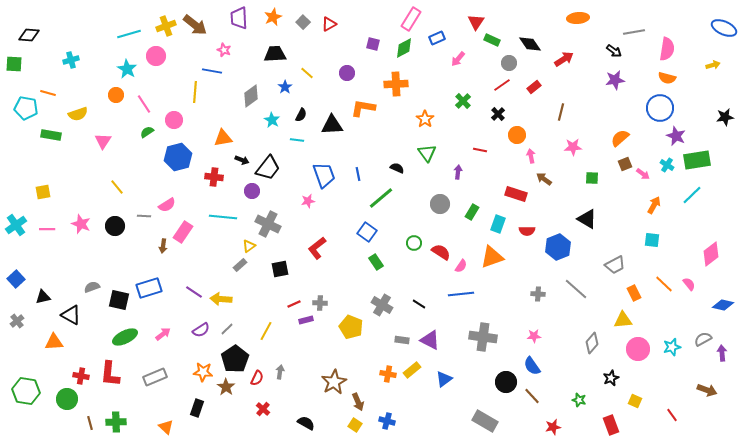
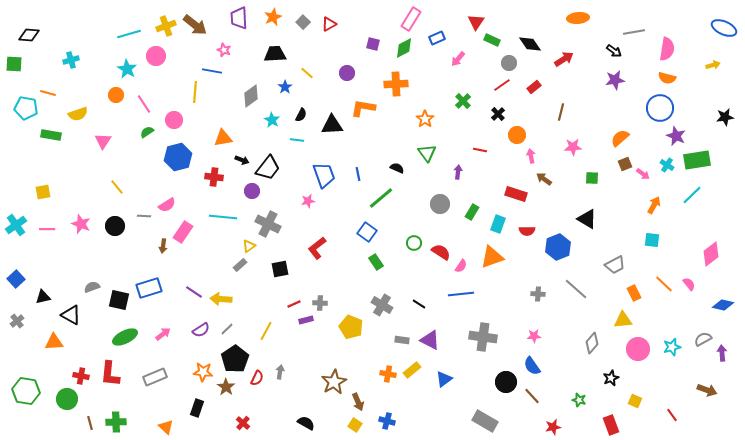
red cross at (263, 409): moved 20 px left, 14 px down
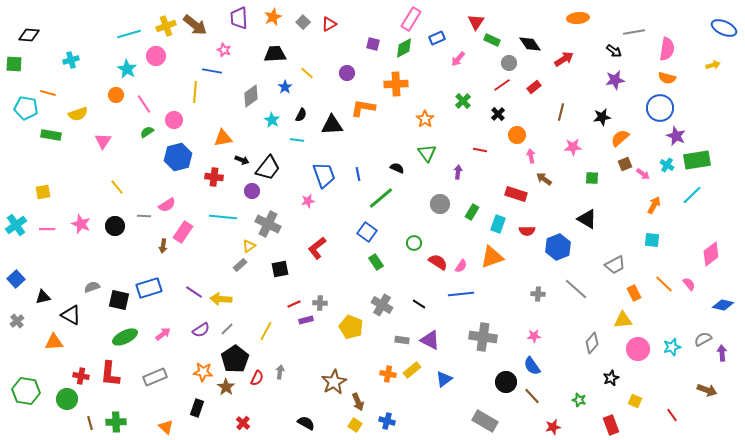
black star at (725, 117): moved 123 px left
red semicircle at (441, 252): moved 3 px left, 10 px down
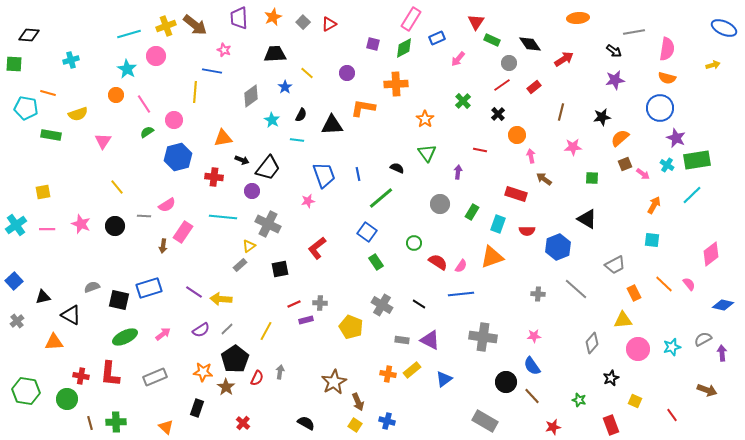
purple star at (676, 136): moved 2 px down
blue square at (16, 279): moved 2 px left, 2 px down
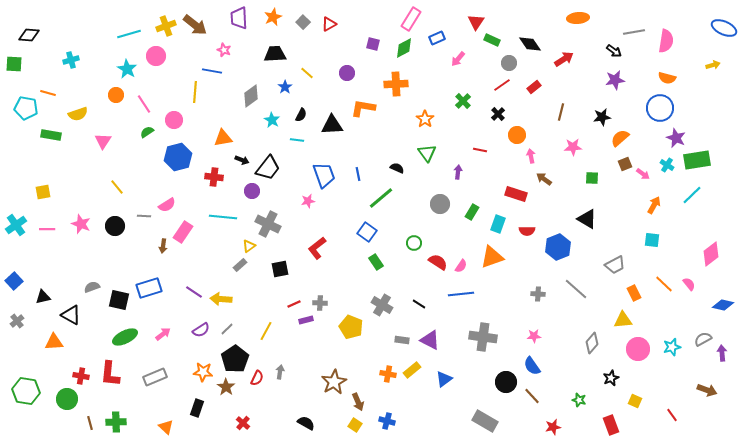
pink semicircle at (667, 49): moved 1 px left, 8 px up
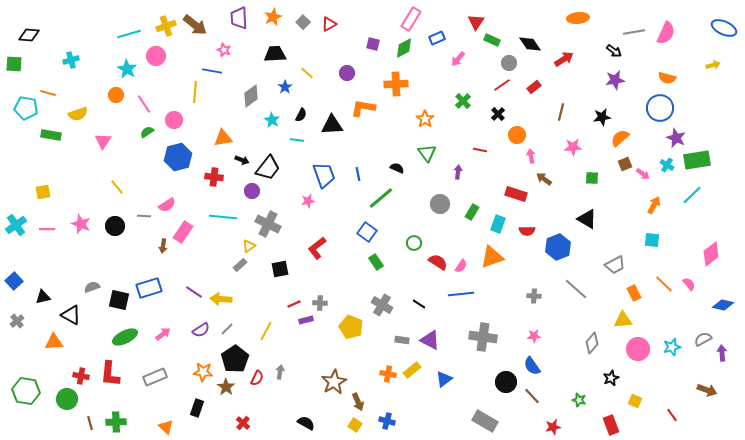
pink semicircle at (666, 41): moved 8 px up; rotated 15 degrees clockwise
gray cross at (538, 294): moved 4 px left, 2 px down
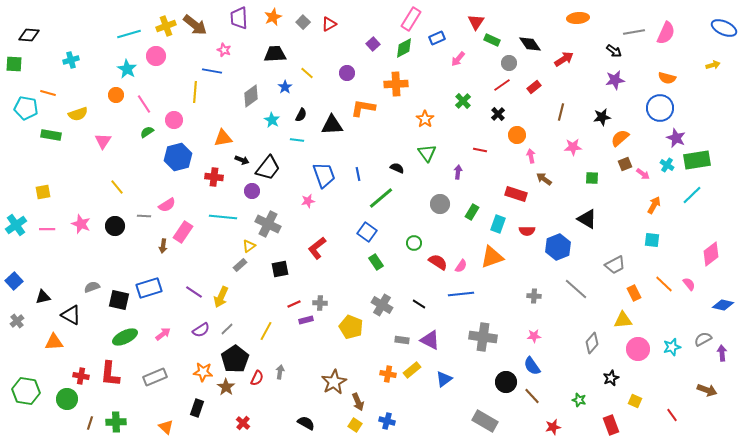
purple square at (373, 44): rotated 32 degrees clockwise
yellow arrow at (221, 299): moved 2 px up; rotated 70 degrees counterclockwise
brown line at (90, 423): rotated 32 degrees clockwise
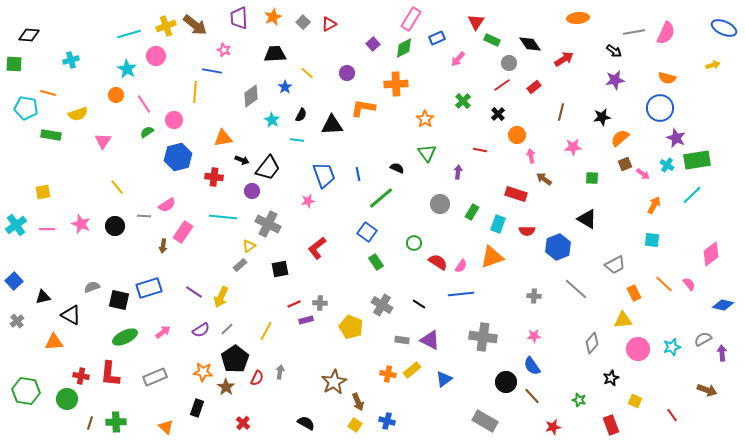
pink arrow at (163, 334): moved 2 px up
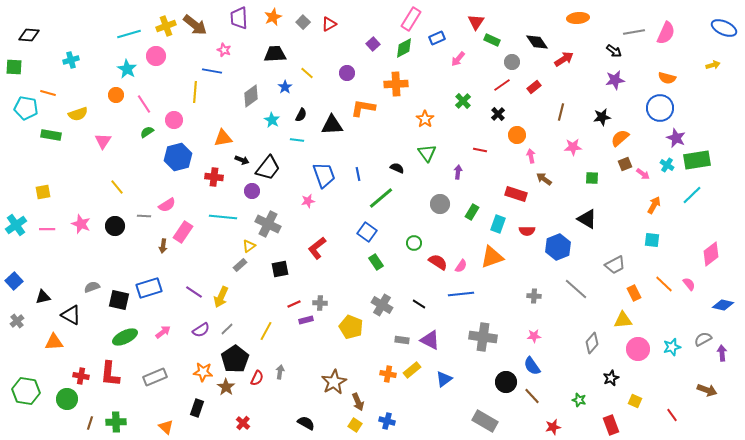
black diamond at (530, 44): moved 7 px right, 2 px up
gray circle at (509, 63): moved 3 px right, 1 px up
green square at (14, 64): moved 3 px down
